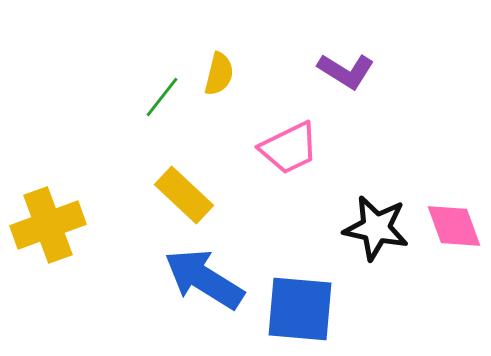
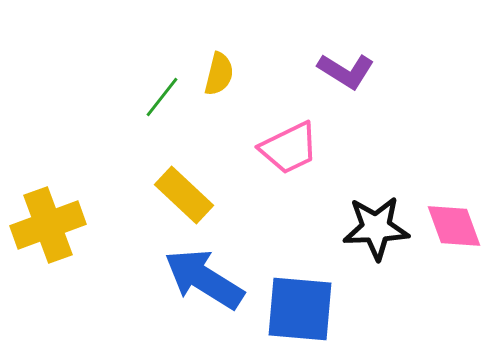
black star: rotated 14 degrees counterclockwise
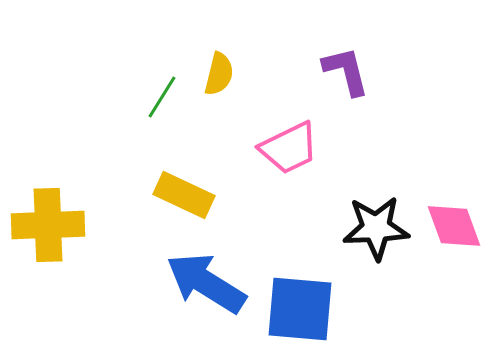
purple L-shape: rotated 136 degrees counterclockwise
green line: rotated 6 degrees counterclockwise
yellow rectangle: rotated 18 degrees counterclockwise
yellow cross: rotated 18 degrees clockwise
blue arrow: moved 2 px right, 4 px down
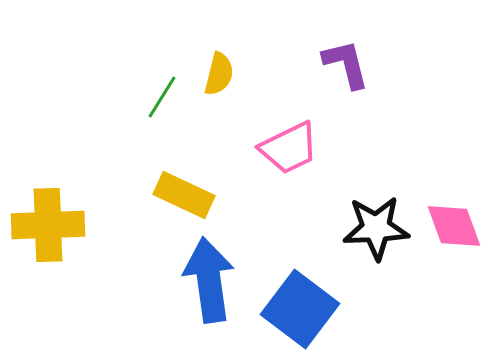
purple L-shape: moved 7 px up
blue arrow: moved 3 px right, 3 px up; rotated 50 degrees clockwise
blue square: rotated 32 degrees clockwise
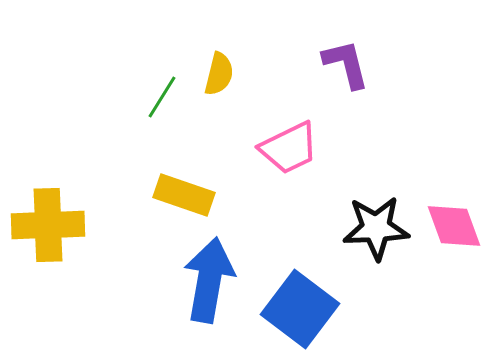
yellow rectangle: rotated 6 degrees counterclockwise
blue arrow: rotated 18 degrees clockwise
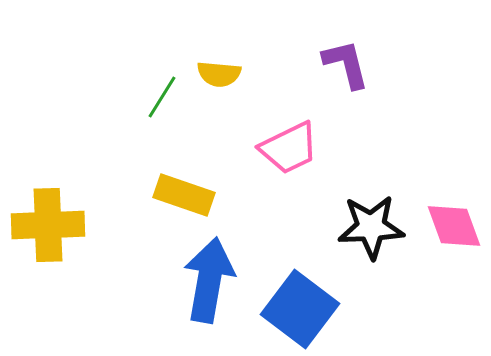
yellow semicircle: rotated 81 degrees clockwise
black star: moved 5 px left, 1 px up
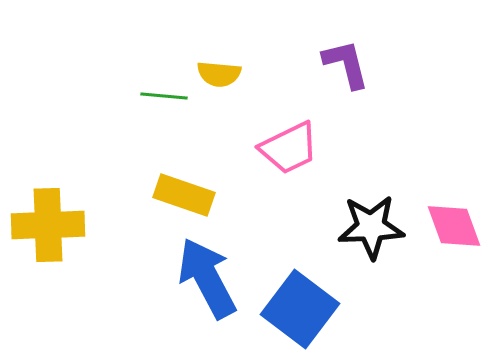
green line: moved 2 px right, 1 px up; rotated 63 degrees clockwise
blue arrow: moved 2 px left, 2 px up; rotated 38 degrees counterclockwise
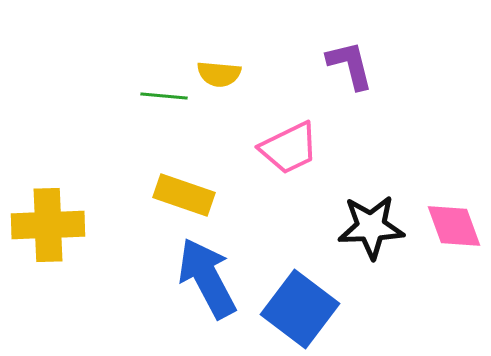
purple L-shape: moved 4 px right, 1 px down
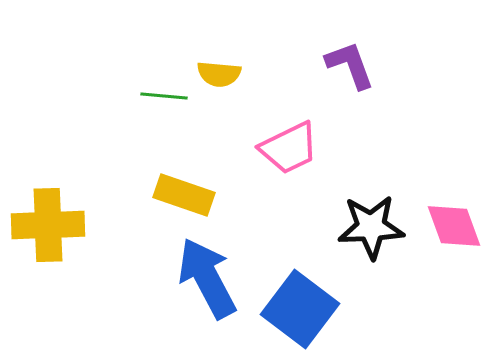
purple L-shape: rotated 6 degrees counterclockwise
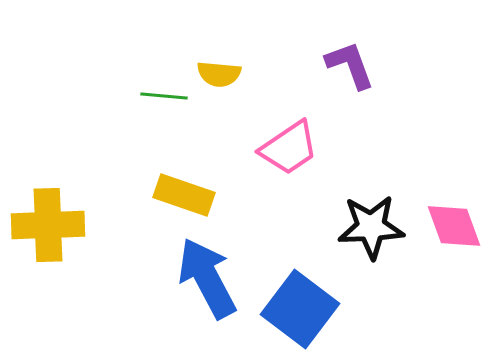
pink trapezoid: rotated 8 degrees counterclockwise
